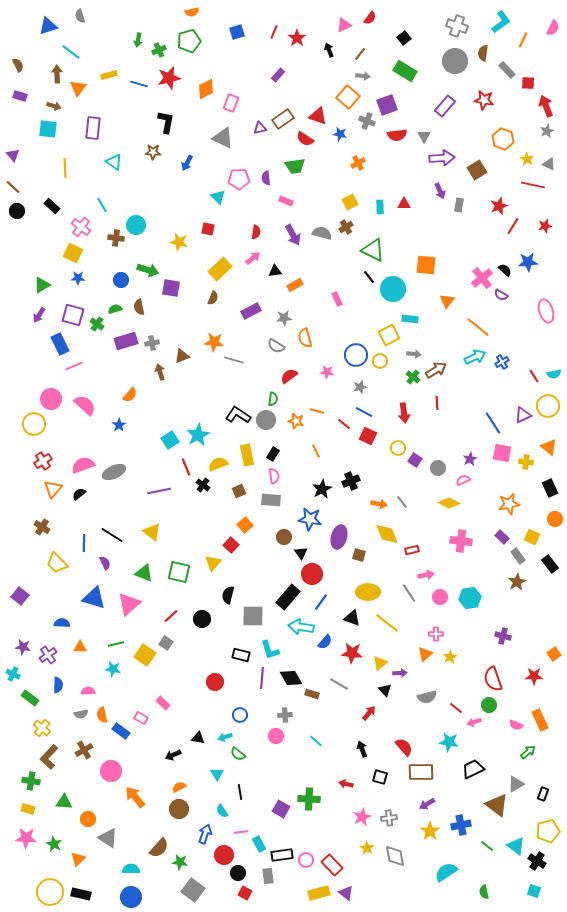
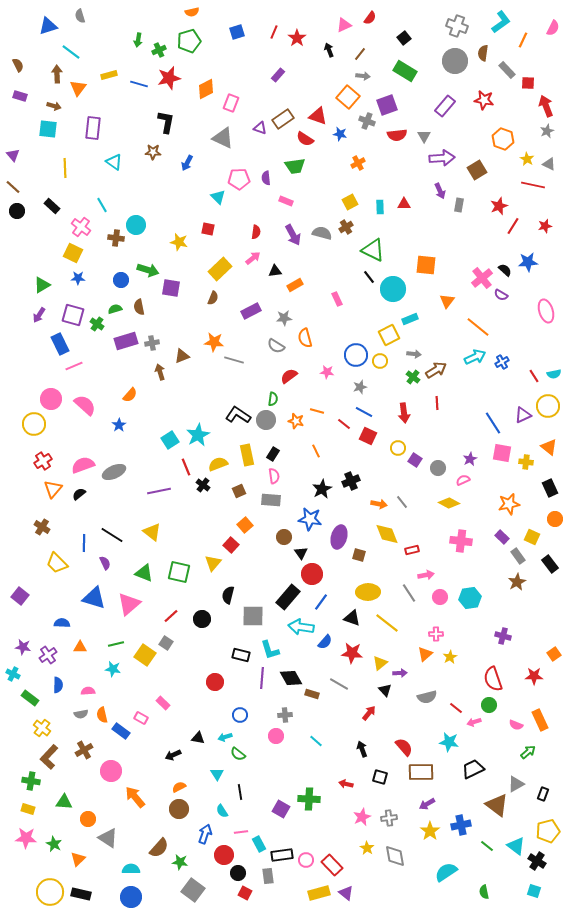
purple triangle at (260, 128): rotated 32 degrees clockwise
cyan rectangle at (410, 319): rotated 28 degrees counterclockwise
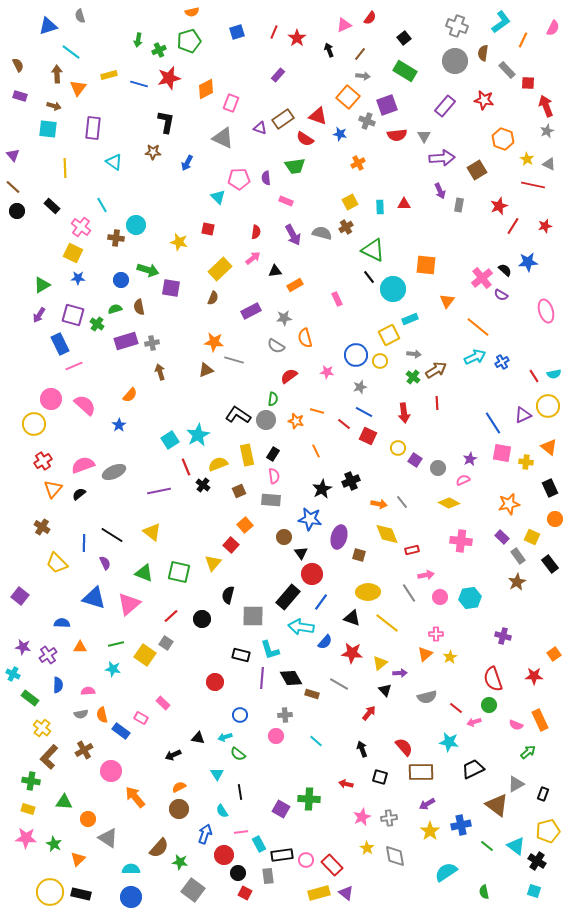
brown triangle at (182, 356): moved 24 px right, 14 px down
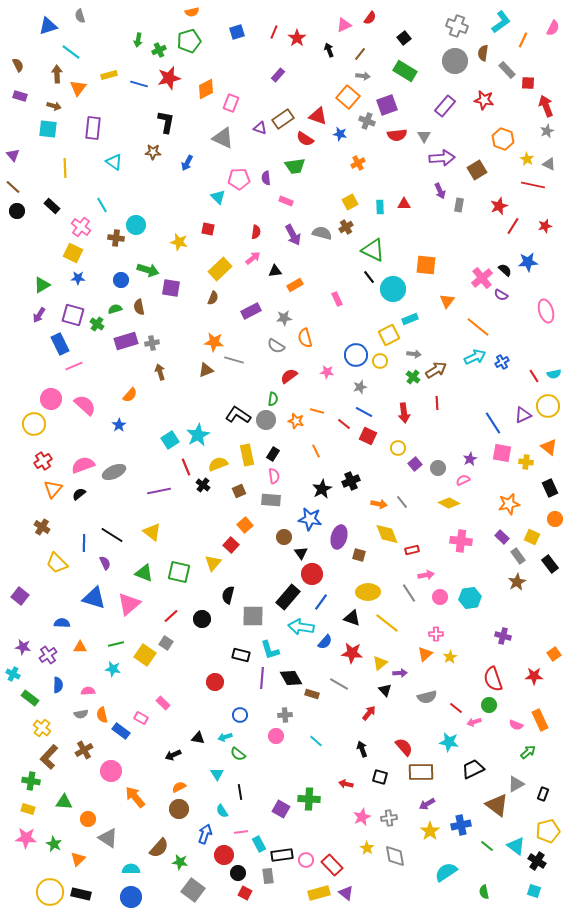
purple square at (415, 460): moved 4 px down; rotated 16 degrees clockwise
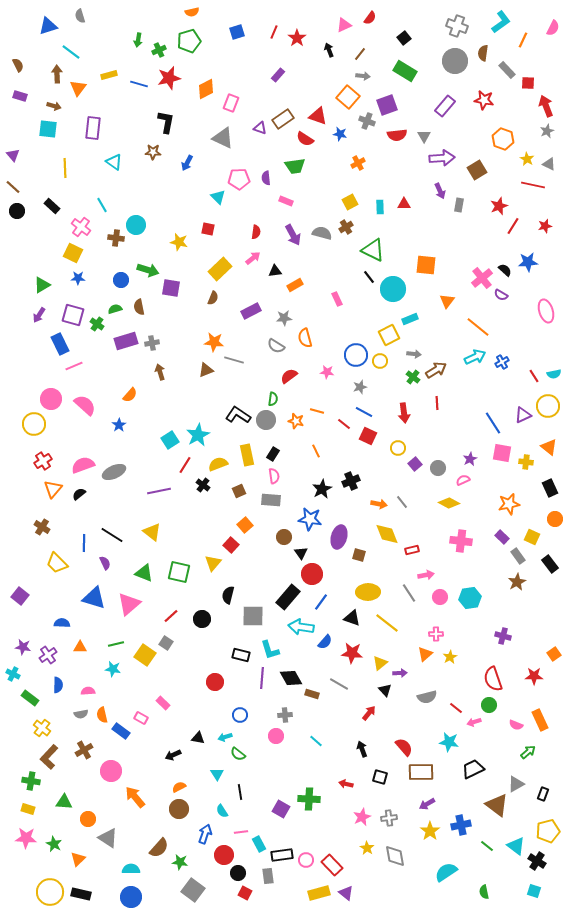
red line at (186, 467): moved 1 px left, 2 px up; rotated 54 degrees clockwise
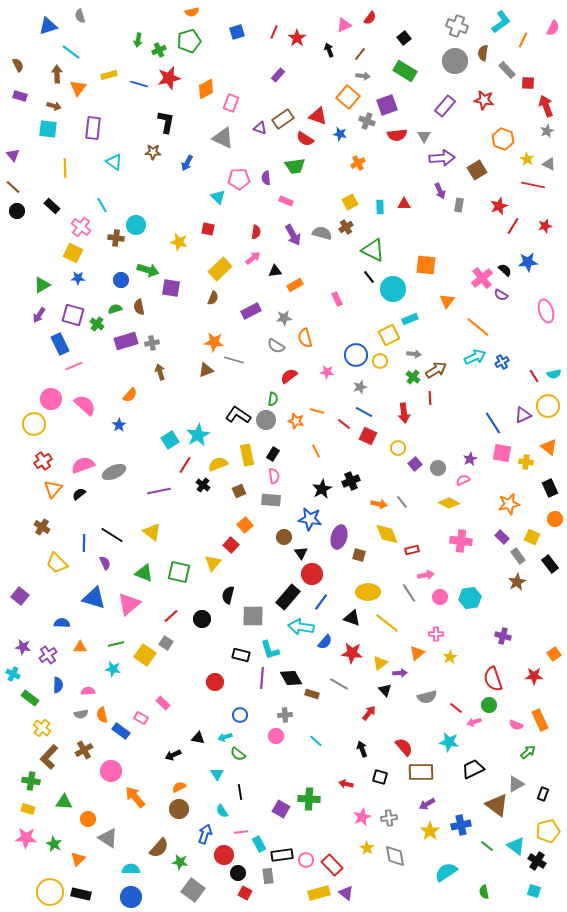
red line at (437, 403): moved 7 px left, 5 px up
orange triangle at (425, 654): moved 8 px left, 1 px up
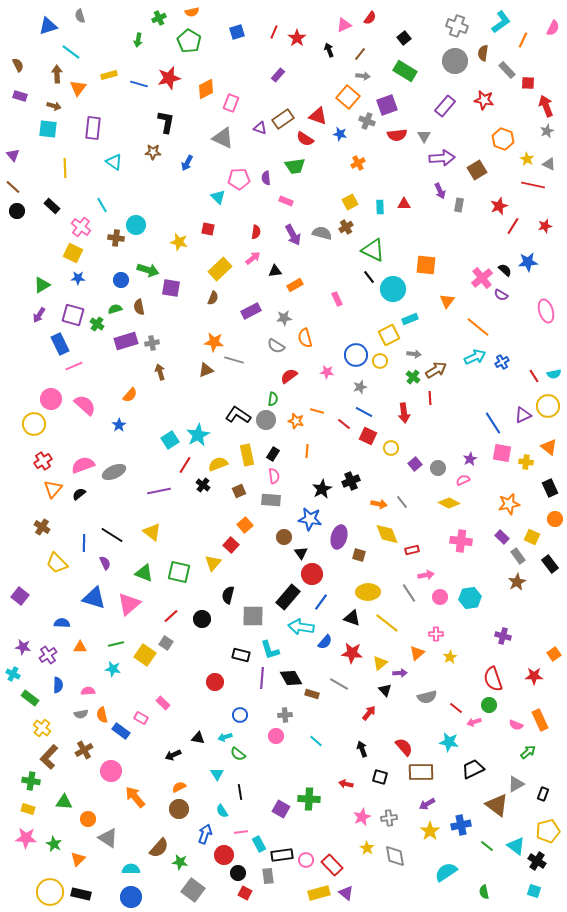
green pentagon at (189, 41): rotated 25 degrees counterclockwise
green cross at (159, 50): moved 32 px up
yellow circle at (398, 448): moved 7 px left
orange line at (316, 451): moved 9 px left; rotated 32 degrees clockwise
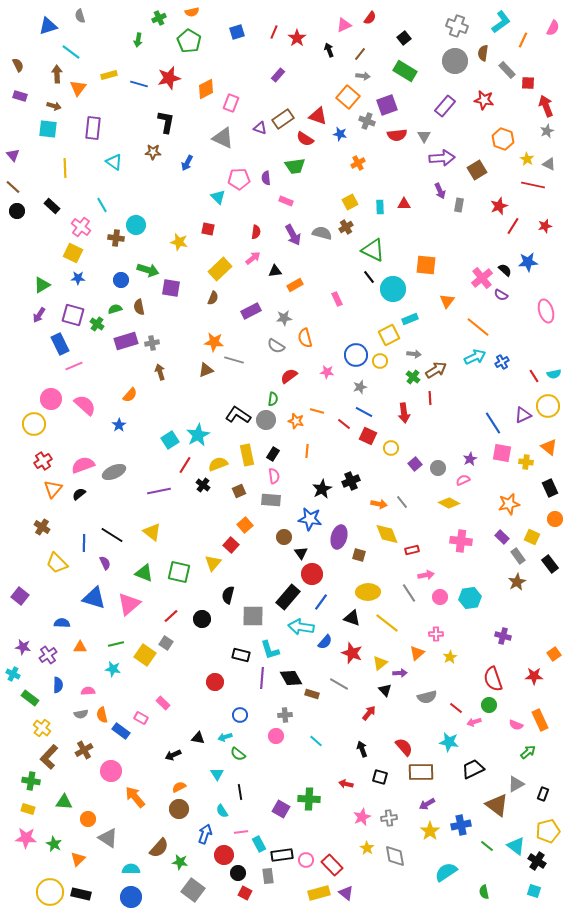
red star at (352, 653): rotated 15 degrees clockwise
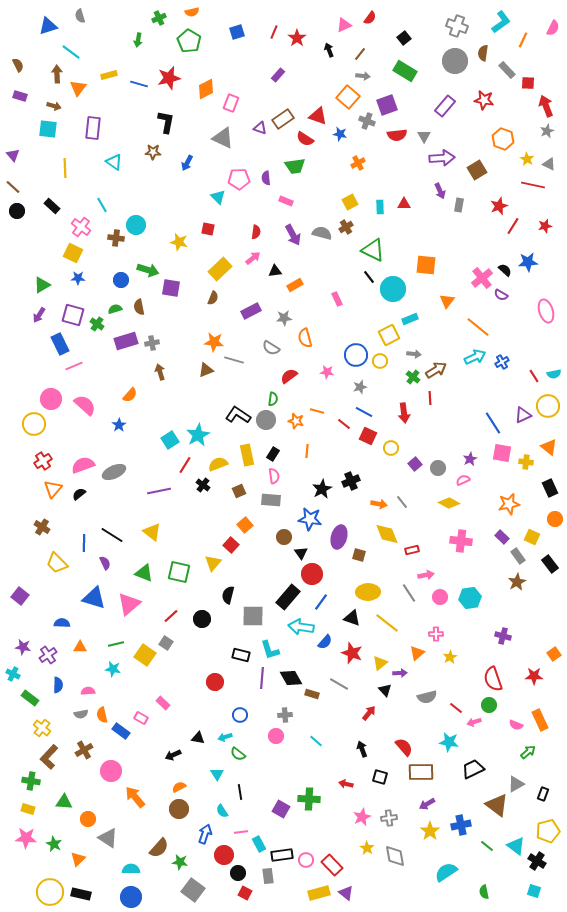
gray semicircle at (276, 346): moved 5 px left, 2 px down
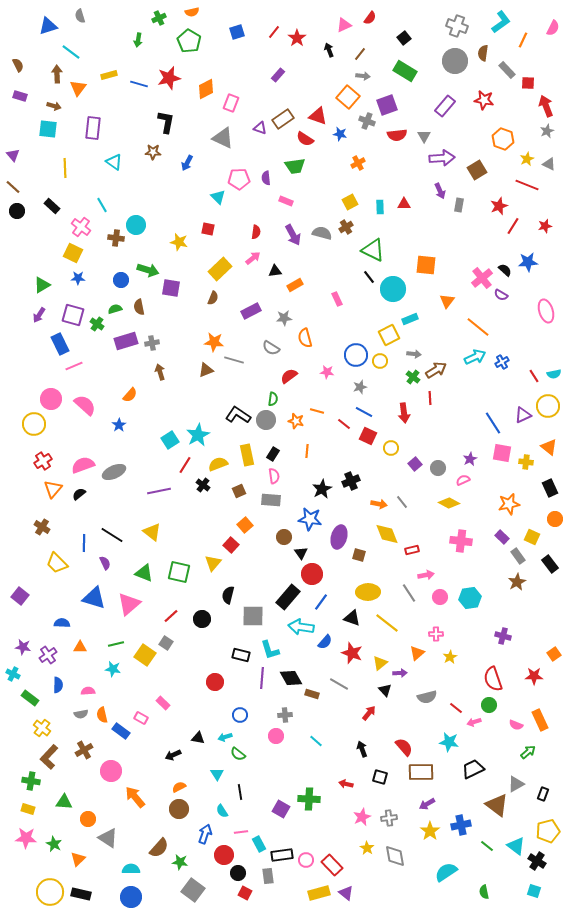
red line at (274, 32): rotated 16 degrees clockwise
yellow star at (527, 159): rotated 16 degrees clockwise
red line at (533, 185): moved 6 px left; rotated 10 degrees clockwise
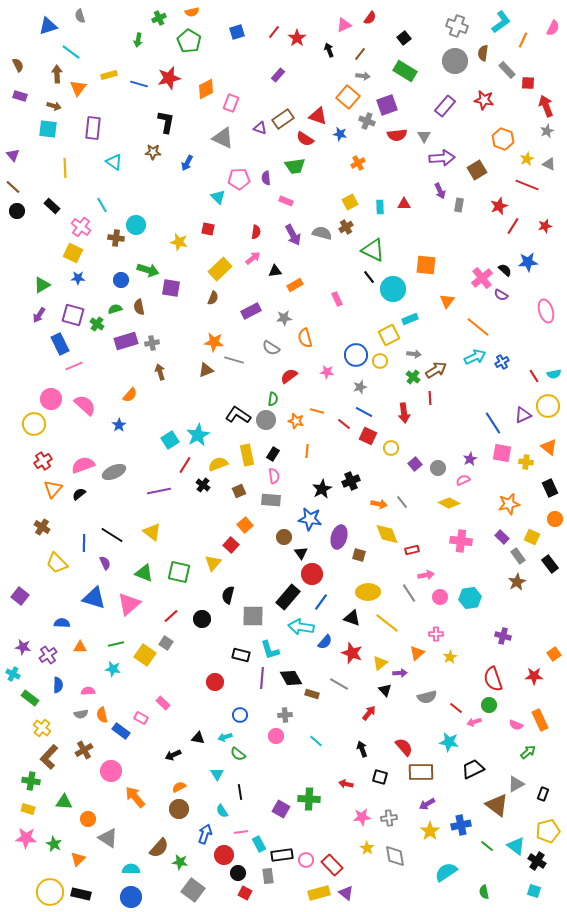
pink star at (362, 817): rotated 18 degrees clockwise
